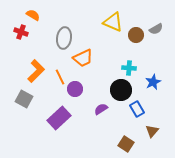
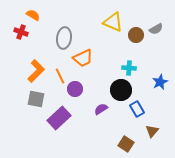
orange line: moved 1 px up
blue star: moved 7 px right
gray square: moved 12 px right; rotated 18 degrees counterclockwise
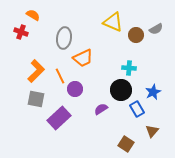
blue star: moved 7 px left, 10 px down
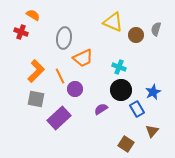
gray semicircle: rotated 136 degrees clockwise
cyan cross: moved 10 px left, 1 px up; rotated 16 degrees clockwise
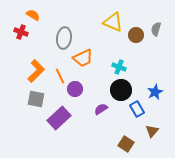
blue star: moved 2 px right
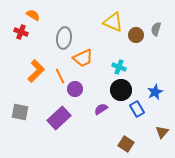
gray square: moved 16 px left, 13 px down
brown triangle: moved 10 px right, 1 px down
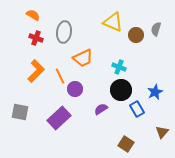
red cross: moved 15 px right, 6 px down
gray ellipse: moved 6 px up
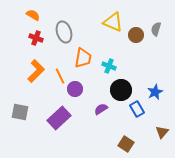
gray ellipse: rotated 25 degrees counterclockwise
orange trapezoid: rotated 55 degrees counterclockwise
cyan cross: moved 10 px left, 1 px up
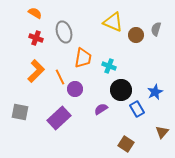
orange semicircle: moved 2 px right, 2 px up
orange line: moved 1 px down
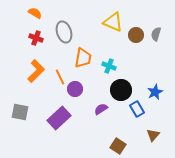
gray semicircle: moved 5 px down
brown triangle: moved 9 px left, 3 px down
brown square: moved 8 px left, 2 px down
